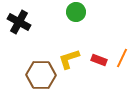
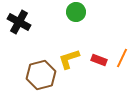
brown hexagon: rotated 16 degrees counterclockwise
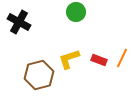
brown hexagon: moved 2 px left
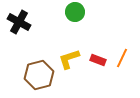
green circle: moved 1 px left
red rectangle: moved 1 px left
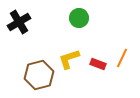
green circle: moved 4 px right, 6 px down
black cross: rotated 30 degrees clockwise
red rectangle: moved 4 px down
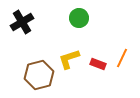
black cross: moved 3 px right
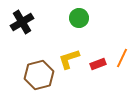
red rectangle: rotated 42 degrees counterclockwise
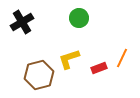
red rectangle: moved 1 px right, 4 px down
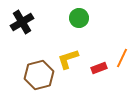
yellow L-shape: moved 1 px left
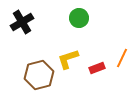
red rectangle: moved 2 px left
